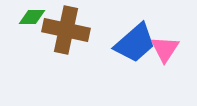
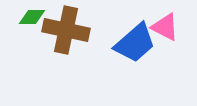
pink triangle: moved 22 px up; rotated 36 degrees counterclockwise
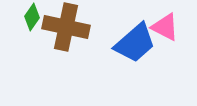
green diamond: rotated 56 degrees counterclockwise
brown cross: moved 3 px up
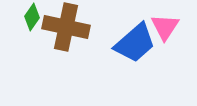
pink triangle: rotated 36 degrees clockwise
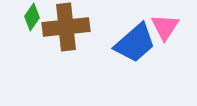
brown cross: rotated 18 degrees counterclockwise
